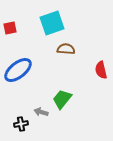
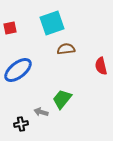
brown semicircle: rotated 12 degrees counterclockwise
red semicircle: moved 4 px up
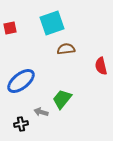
blue ellipse: moved 3 px right, 11 px down
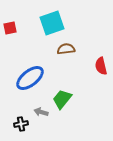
blue ellipse: moved 9 px right, 3 px up
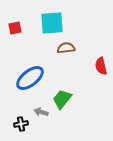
cyan square: rotated 15 degrees clockwise
red square: moved 5 px right
brown semicircle: moved 1 px up
